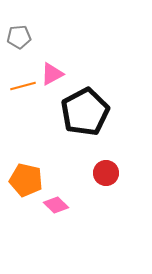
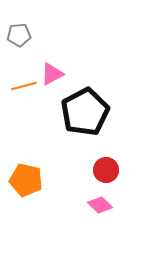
gray pentagon: moved 2 px up
orange line: moved 1 px right
red circle: moved 3 px up
pink diamond: moved 44 px right
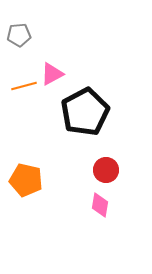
pink diamond: rotated 55 degrees clockwise
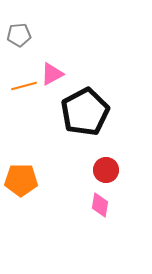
orange pentagon: moved 5 px left; rotated 12 degrees counterclockwise
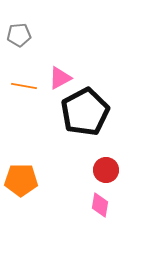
pink triangle: moved 8 px right, 4 px down
orange line: rotated 25 degrees clockwise
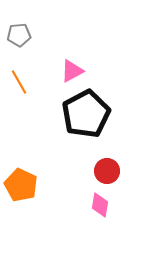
pink triangle: moved 12 px right, 7 px up
orange line: moved 5 px left, 4 px up; rotated 50 degrees clockwise
black pentagon: moved 1 px right, 2 px down
red circle: moved 1 px right, 1 px down
orange pentagon: moved 5 px down; rotated 24 degrees clockwise
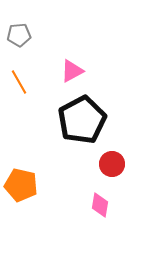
black pentagon: moved 4 px left, 6 px down
red circle: moved 5 px right, 7 px up
orange pentagon: rotated 12 degrees counterclockwise
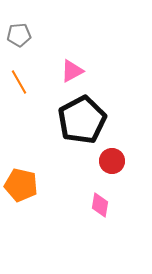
red circle: moved 3 px up
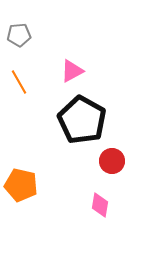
black pentagon: rotated 15 degrees counterclockwise
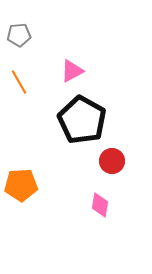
orange pentagon: rotated 16 degrees counterclockwise
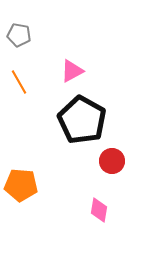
gray pentagon: rotated 15 degrees clockwise
orange pentagon: rotated 8 degrees clockwise
pink diamond: moved 1 px left, 5 px down
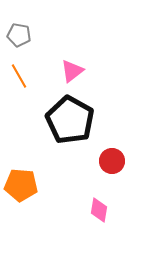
pink triangle: rotated 10 degrees counterclockwise
orange line: moved 6 px up
black pentagon: moved 12 px left
